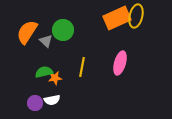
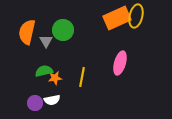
orange semicircle: rotated 20 degrees counterclockwise
gray triangle: rotated 16 degrees clockwise
yellow line: moved 10 px down
green semicircle: moved 1 px up
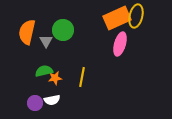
pink ellipse: moved 19 px up
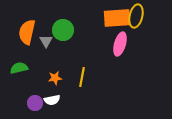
orange rectangle: rotated 20 degrees clockwise
green semicircle: moved 25 px left, 3 px up
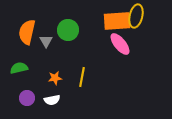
orange rectangle: moved 3 px down
green circle: moved 5 px right
pink ellipse: rotated 55 degrees counterclockwise
purple circle: moved 8 px left, 5 px up
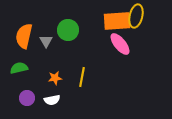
orange semicircle: moved 3 px left, 4 px down
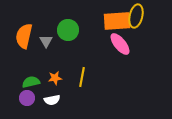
green semicircle: moved 12 px right, 14 px down
